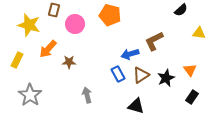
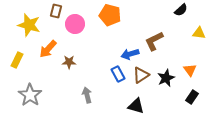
brown rectangle: moved 2 px right, 1 px down
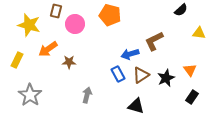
orange arrow: rotated 12 degrees clockwise
gray arrow: rotated 28 degrees clockwise
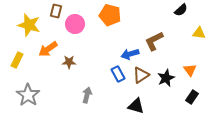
gray star: moved 2 px left
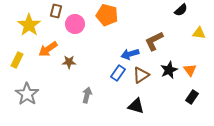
orange pentagon: moved 3 px left
yellow star: rotated 20 degrees clockwise
blue rectangle: moved 1 px up; rotated 63 degrees clockwise
black star: moved 3 px right, 8 px up
gray star: moved 1 px left, 1 px up
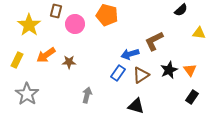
orange arrow: moved 2 px left, 6 px down
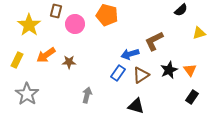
yellow triangle: rotated 24 degrees counterclockwise
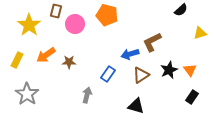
yellow triangle: moved 1 px right
brown L-shape: moved 2 px left, 1 px down
blue rectangle: moved 10 px left, 1 px down
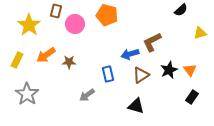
blue rectangle: rotated 49 degrees counterclockwise
gray arrow: rotated 140 degrees counterclockwise
